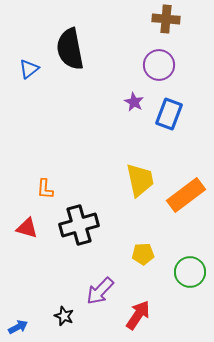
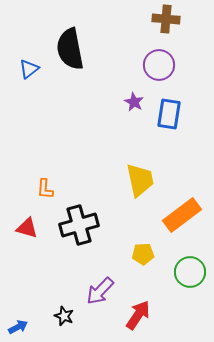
blue rectangle: rotated 12 degrees counterclockwise
orange rectangle: moved 4 px left, 20 px down
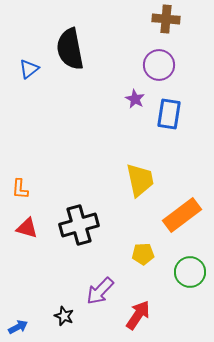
purple star: moved 1 px right, 3 px up
orange L-shape: moved 25 px left
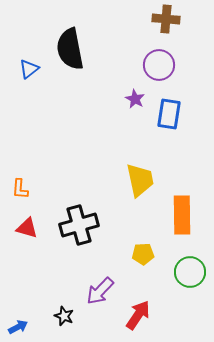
orange rectangle: rotated 54 degrees counterclockwise
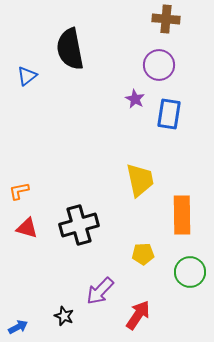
blue triangle: moved 2 px left, 7 px down
orange L-shape: moved 1 px left, 2 px down; rotated 75 degrees clockwise
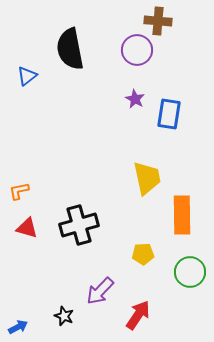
brown cross: moved 8 px left, 2 px down
purple circle: moved 22 px left, 15 px up
yellow trapezoid: moved 7 px right, 2 px up
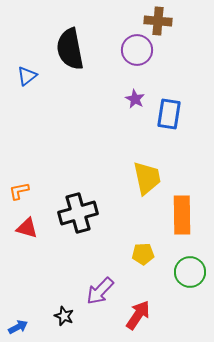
black cross: moved 1 px left, 12 px up
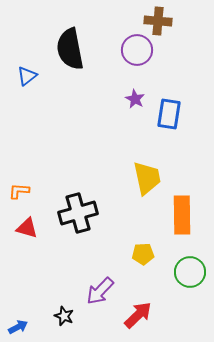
orange L-shape: rotated 15 degrees clockwise
red arrow: rotated 12 degrees clockwise
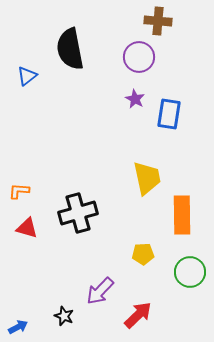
purple circle: moved 2 px right, 7 px down
